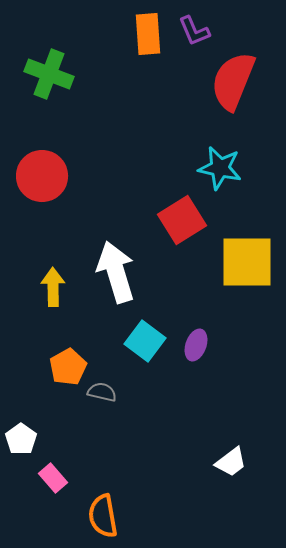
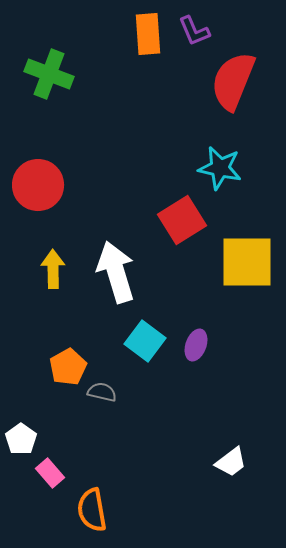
red circle: moved 4 px left, 9 px down
yellow arrow: moved 18 px up
pink rectangle: moved 3 px left, 5 px up
orange semicircle: moved 11 px left, 6 px up
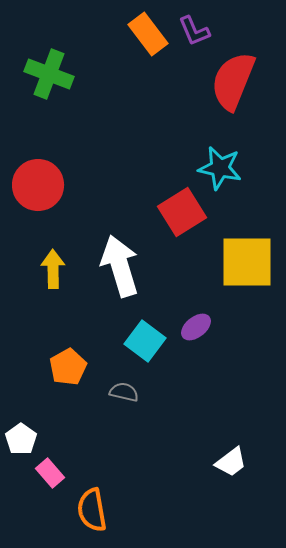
orange rectangle: rotated 33 degrees counterclockwise
red square: moved 8 px up
white arrow: moved 4 px right, 6 px up
purple ellipse: moved 18 px up; rotated 32 degrees clockwise
gray semicircle: moved 22 px right
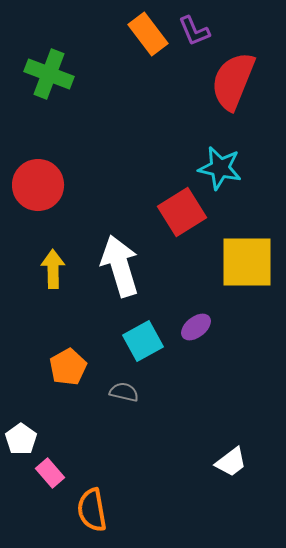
cyan square: moved 2 px left; rotated 24 degrees clockwise
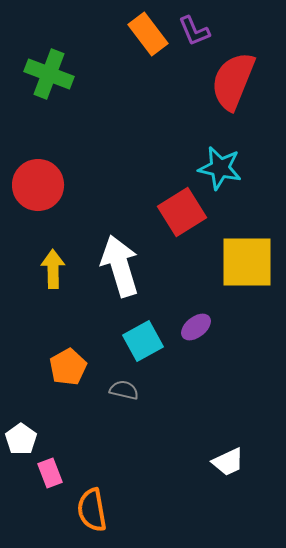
gray semicircle: moved 2 px up
white trapezoid: moved 3 px left; rotated 12 degrees clockwise
pink rectangle: rotated 20 degrees clockwise
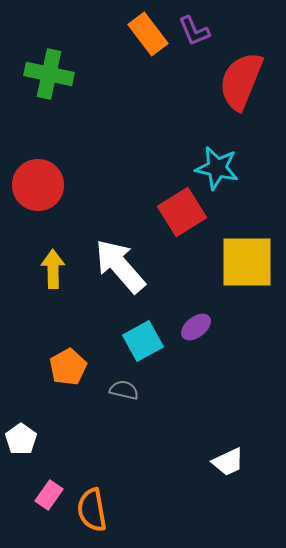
green cross: rotated 9 degrees counterclockwise
red semicircle: moved 8 px right
cyan star: moved 3 px left
white arrow: rotated 24 degrees counterclockwise
pink rectangle: moved 1 px left, 22 px down; rotated 56 degrees clockwise
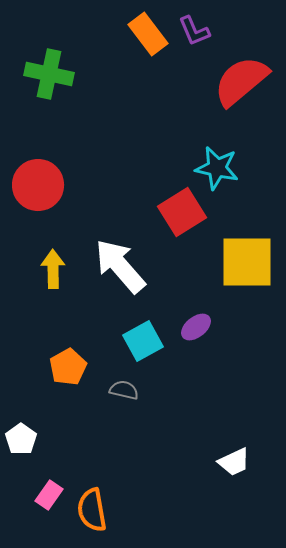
red semicircle: rotated 28 degrees clockwise
white trapezoid: moved 6 px right
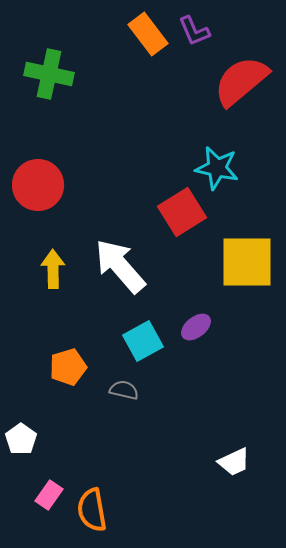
orange pentagon: rotated 12 degrees clockwise
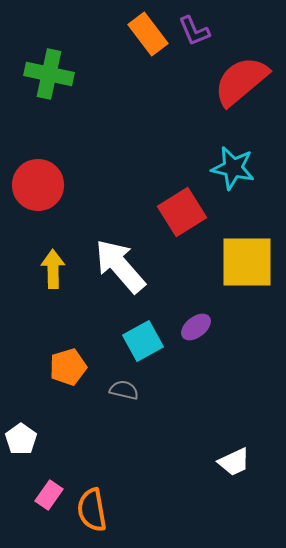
cyan star: moved 16 px right
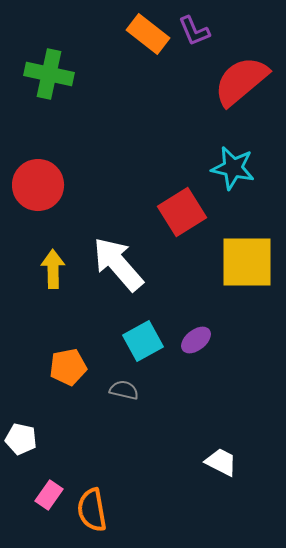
orange rectangle: rotated 15 degrees counterclockwise
white arrow: moved 2 px left, 2 px up
purple ellipse: moved 13 px down
orange pentagon: rotated 6 degrees clockwise
white pentagon: rotated 24 degrees counterclockwise
white trapezoid: moved 13 px left; rotated 128 degrees counterclockwise
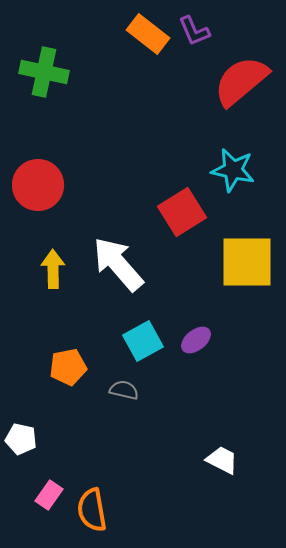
green cross: moved 5 px left, 2 px up
cyan star: moved 2 px down
white trapezoid: moved 1 px right, 2 px up
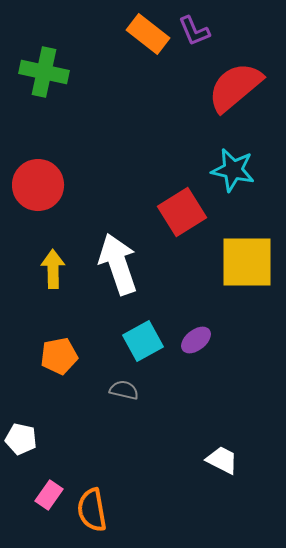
red semicircle: moved 6 px left, 6 px down
white arrow: rotated 22 degrees clockwise
orange pentagon: moved 9 px left, 11 px up
